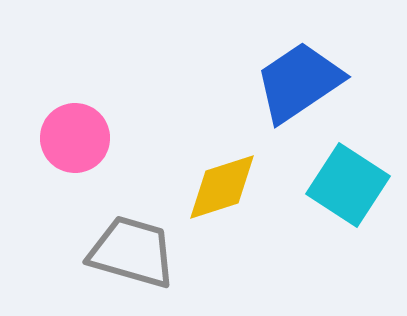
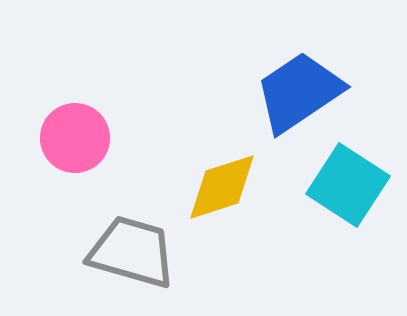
blue trapezoid: moved 10 px down
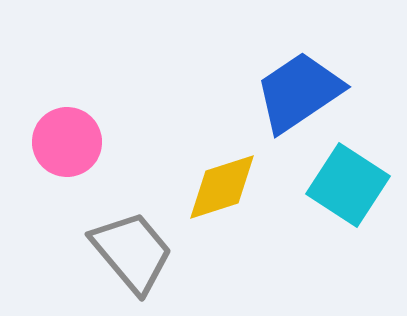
pink circle: moved 8 px left, 4 px down
gray trapezoid: rotated 34 degrees clockwise
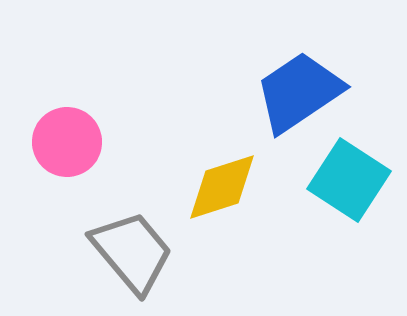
cyan square: moved 1 px right, 5 px up
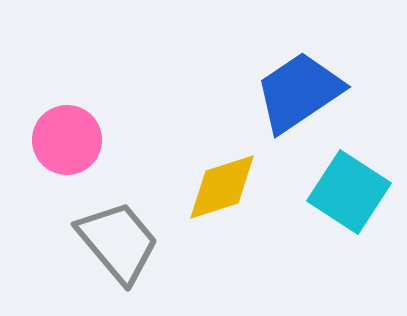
pink circle: moved 2 px up
cyan square: moved 12 px down
gray trapezoid: moved 14 px left, 10 px up
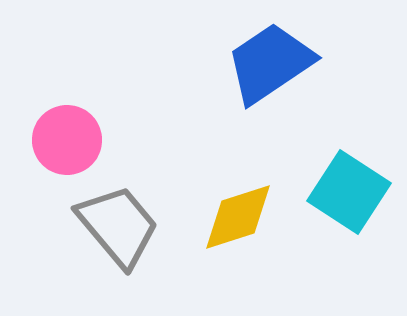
blue trapezoid: moved 29 px left, 29 px up
yellow diamond: moved 16 px right, 30 px down
gray trapezoid: moved 16 px up
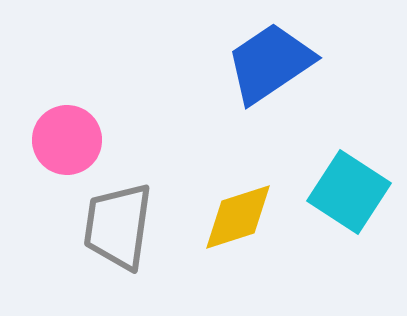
gray trapezoid: rotated 132 degrees counterclockwise
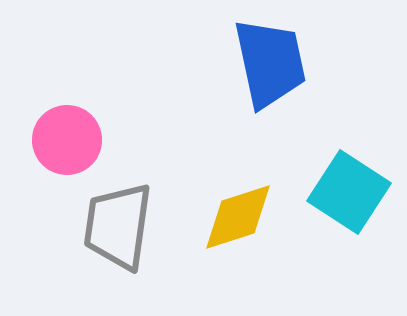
blue trapezoid: rotated 112 degrees clockwise
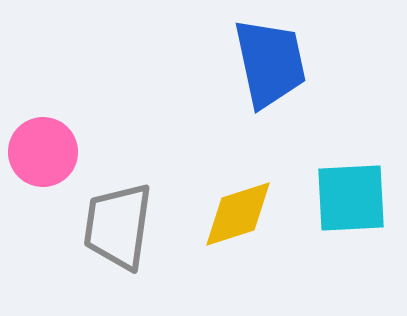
pink circle: moved 24 px left, 12 px down
cyan square: moved 2 px right, 6 px down; rotated 36 degrees counterclockwise
yellow diamond: moved 3 px up
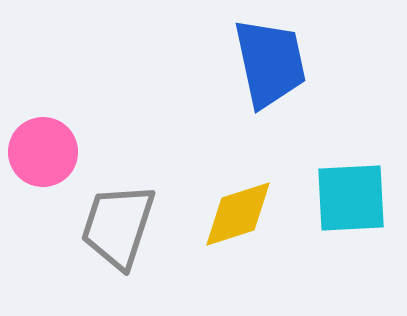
gray trapezoid: rotated 10 degrees clockwise
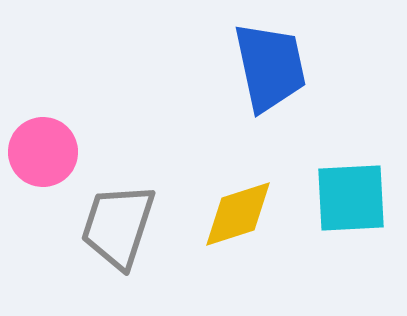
blue trapezoid: moved 4 px down
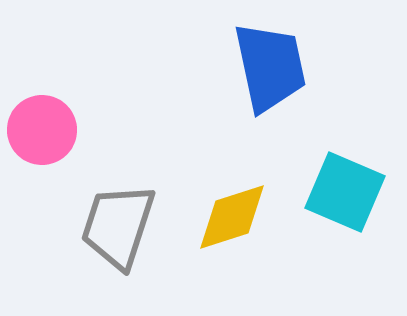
pink circle: moved 1 px left, 22 px up
cyan square: moved 6 px left, 6 px up; rotated 26 degrees clockwise
yellow diamond: moved 6 px left, 3 px down
